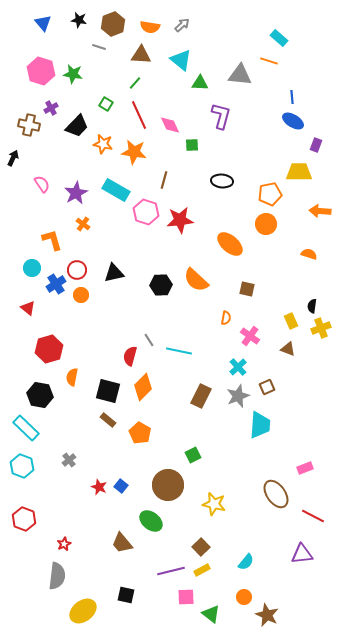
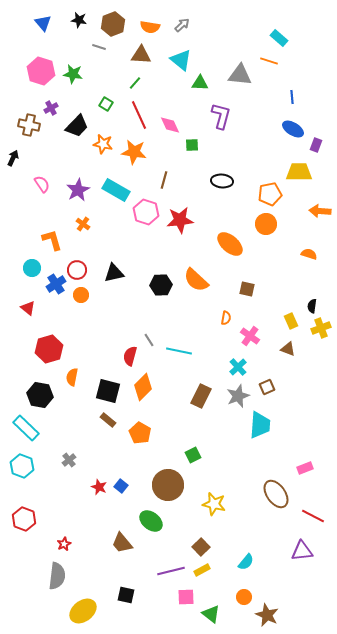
blue ellipse at (293, 121): moved 8 px down
purple star at (76, 193): moved 2 px right, 3 px up
purple triangle at (302, 554): moved 3 px up
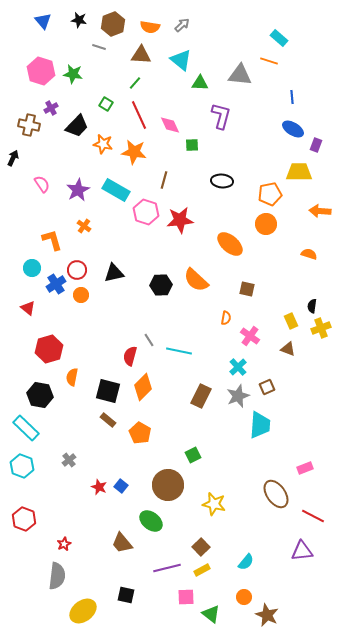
blue triangle at (43, 23): moved 2 px up
orange cross at (83, 224): moved 1 px right, 2 px down
purple line at (171, 571): moved 4 px left, 3 px up
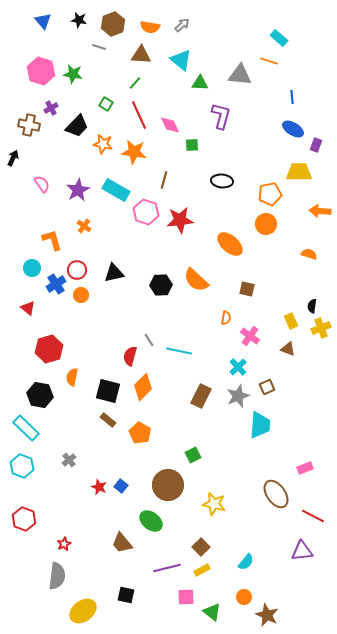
green triangle at (211, 614): moved 1 px right, 2 px up
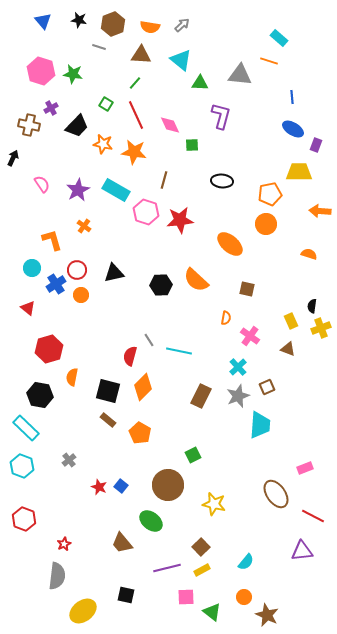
red line at (139, 115): moved 3 px left
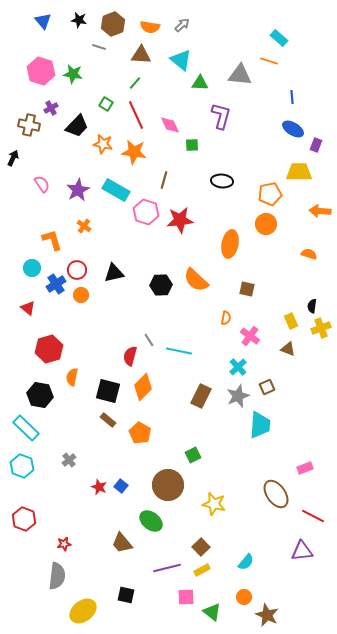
orange ellipse at (230, 244): rotated 60 degrees clockwise
red star at (64, 544): rotated 16 degrees clockwise
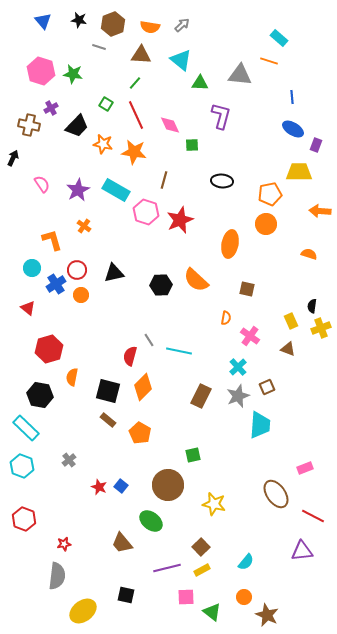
red star at (180, 220): rotated 16 degrees counterclockwise
green square at (193, 455): rotated 14 degrees clockwise
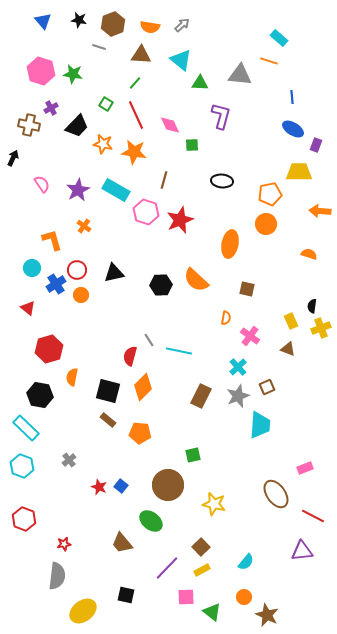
orange pentagon at (140, 433): rotated 25 degrees counterclockwise
purple line at (167, 568): rotated 32 degrees counterclockwise
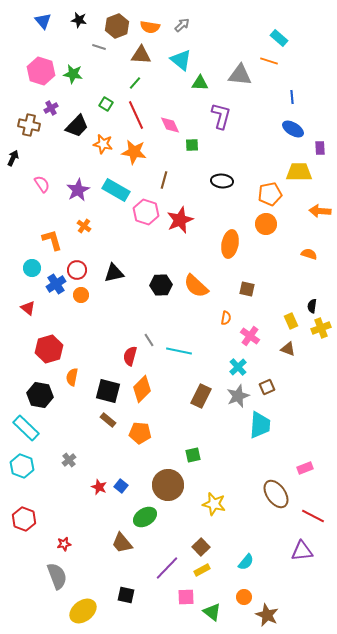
brown hexagon at (113, 24): moved 4 px right, 2 px down
purple rectangle at (316, 145): moved 4 px right, 3 px down; rotated 24 degrees counterclockwise
orange semicircle at (196, 280): moved 6 px down
orange diamond at (143, 387): moved 1 px left, 2 px down
green ellipse at (151, 521): moved 6 px left, 4 px up; rotated 70 degrees counterclockwise
gray semicircle at (57, 576): rotated 28 degrees counterclockwise
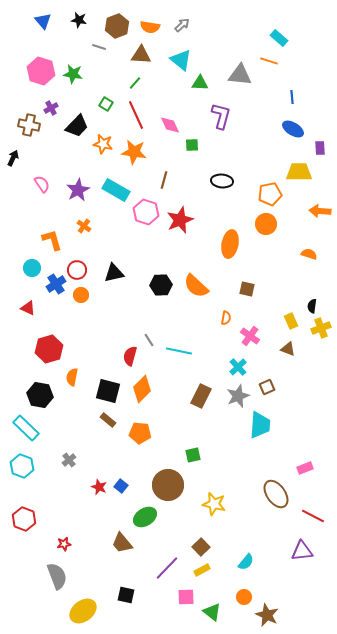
red triangle at (28, 308): rotated 14 degrees counterclockwise
